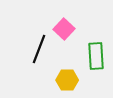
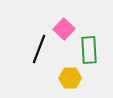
green rectangle: moved 7 px left, 6 px up
yellow hexagon: moved 3 px right, 2 px up
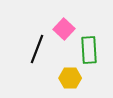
black line: moved 2 px left
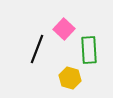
yellow hexagon: rotated 15 degrees clockwise
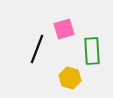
pink square: rotated 30 degrees clockwise
green rectangle: moved 3 px right, 1 px down
